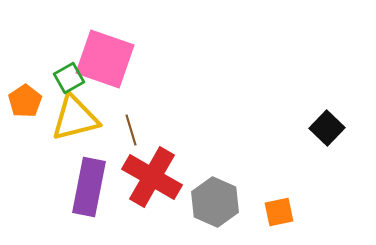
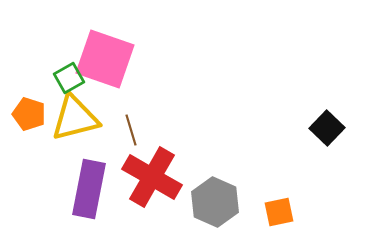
orange pentagon: moved 4 px right, 13 px down; rotated 20 degrees counterclockwise
purple rectangle: moved 2 px down
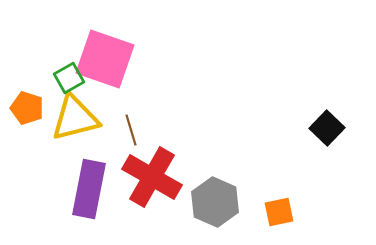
orange pentagon: moved 2 px left, 6 px up
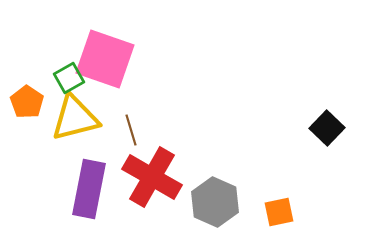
orange pentagon: moved 6 px up; rotated 16 degrees clockwise
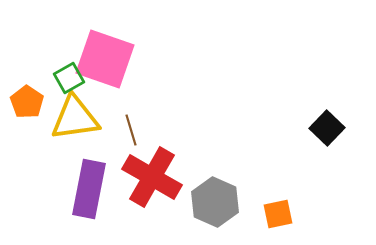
yellow triangle: rotated 6 degrees clockwise
orange square: moved 1 px left, 2 px down
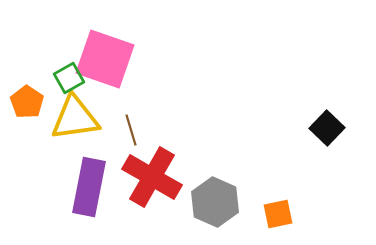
purple rectangle: moved 2 px up
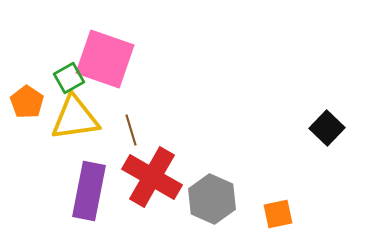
purple rectangle: moved 4 px down
gray hexagon: moved 3 px left, 3 px up
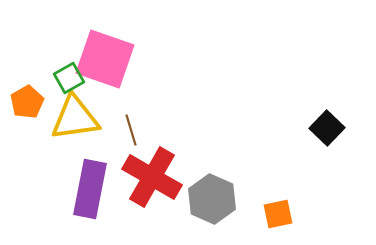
orange pentagon: rotated 8 degrees clockwise
purple rectangle: moved 1 px right, 2 px up
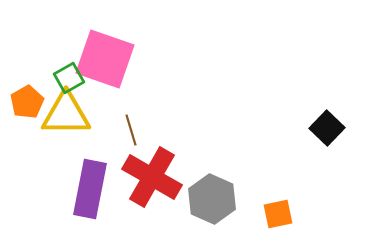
yellow triangle: moved 9 px left, 4 px up; rotated 8 degrees clockwise
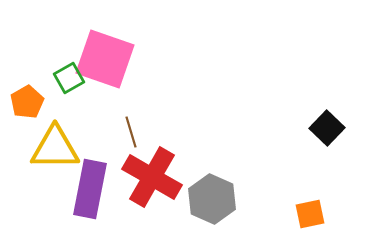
yellow triangle: moved 11 px left, 34 px down
brown line: moved 2 px down
orange square: moved 32 px right
